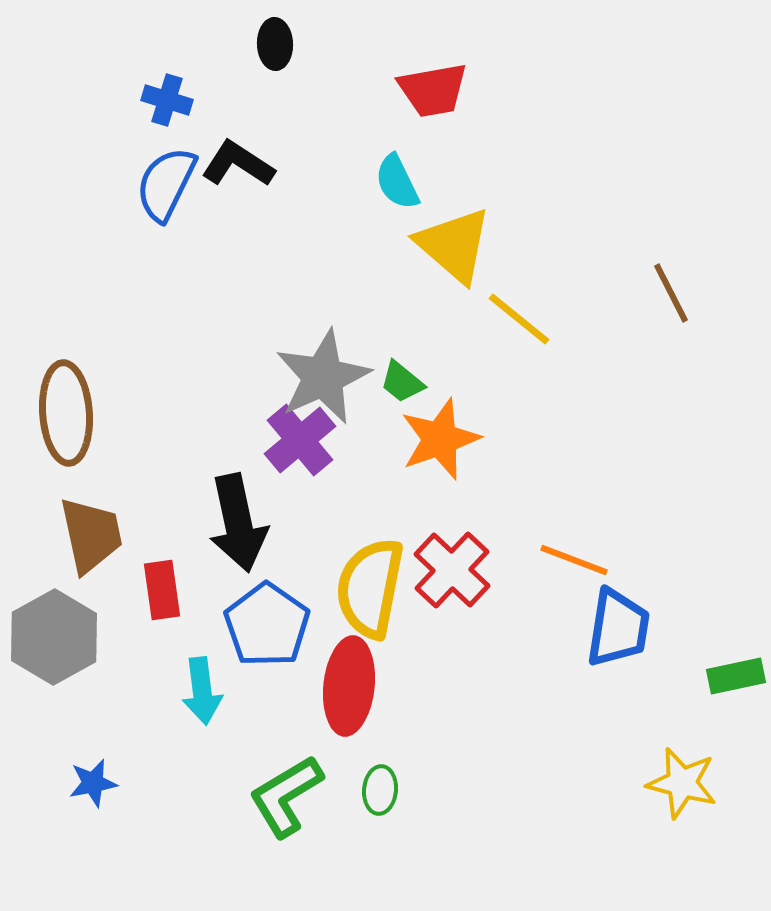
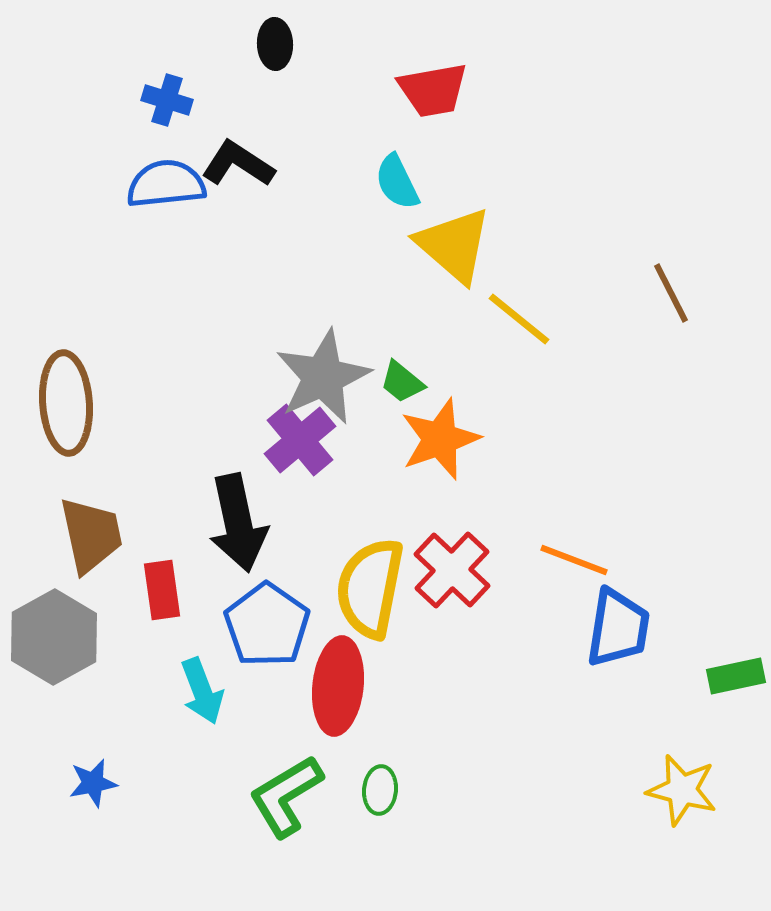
blue semicircle: rotated 58 degrees clockwise
brown ellipse: moved 10 px up
red ellipse: moved 11 px left
cyan arrow: rotated 14 degrees counterclockwise
yellow star: moved 7 px down
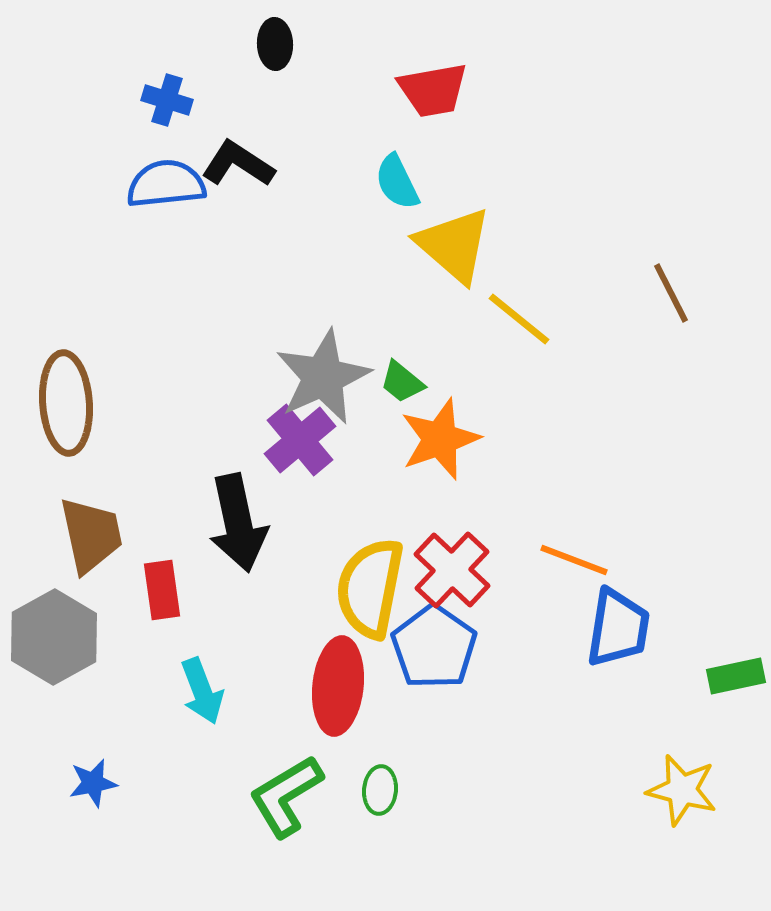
blue pentagon: moved 167 px right, 22 px down
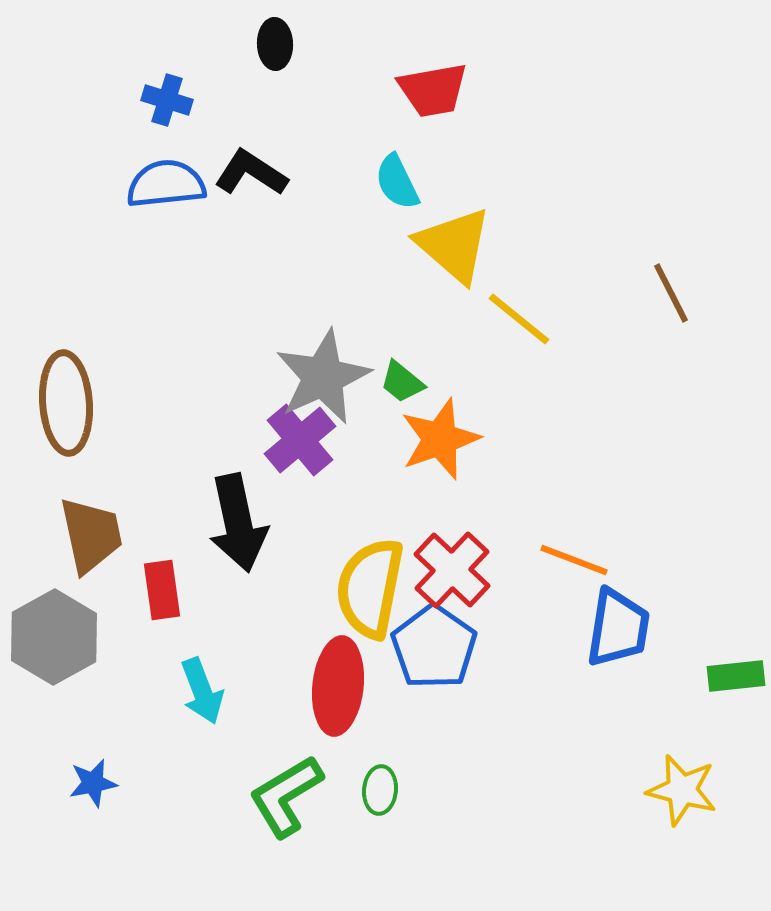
black L-shape: moved 13 px right, 9 px down
green rectangle: rotated 6 degrees clockwise
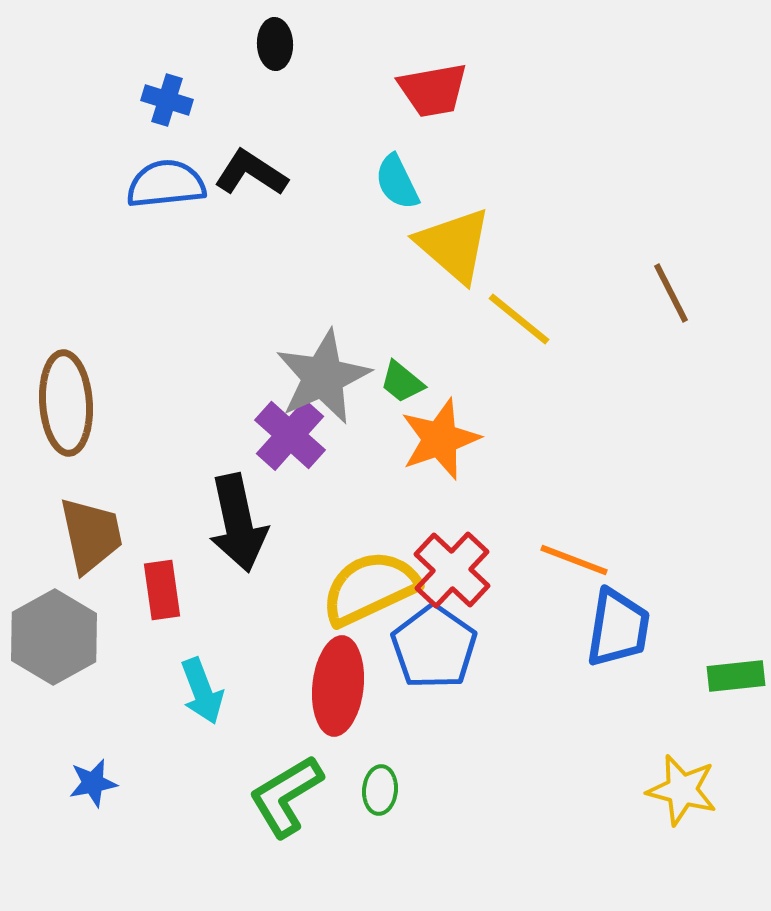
purple cross: moved 10 px left, 5 px up; rotated 8 degrees counterclockwise
yellow semicircle: rotated 54 degrees clockwise
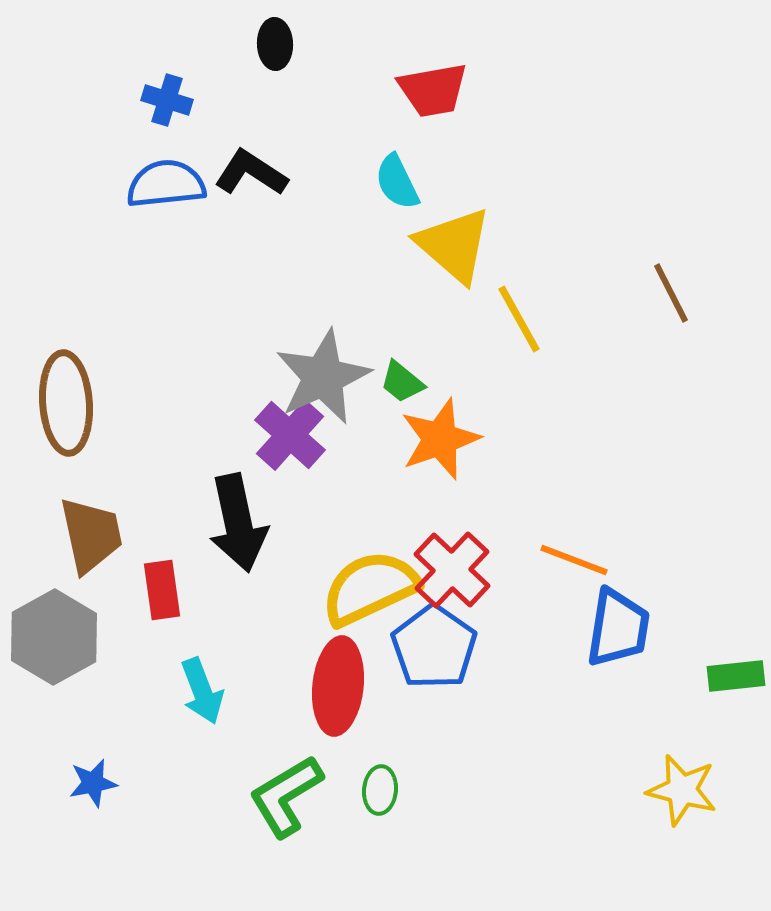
yellow line: rotated 22 degrees clockwise
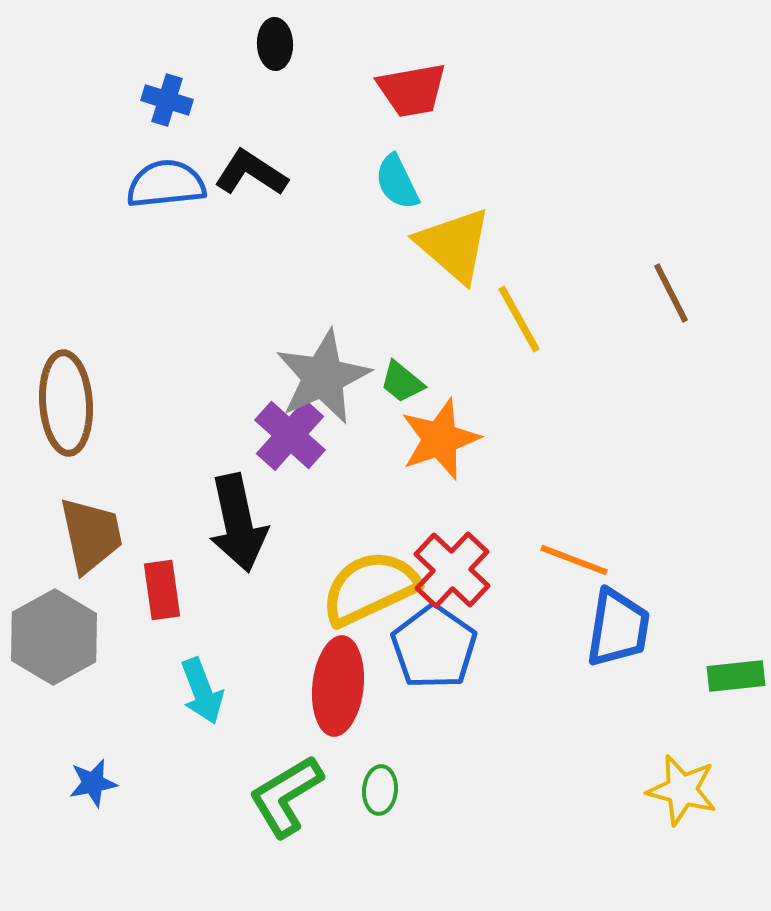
red trapezoid: moved 21 px left
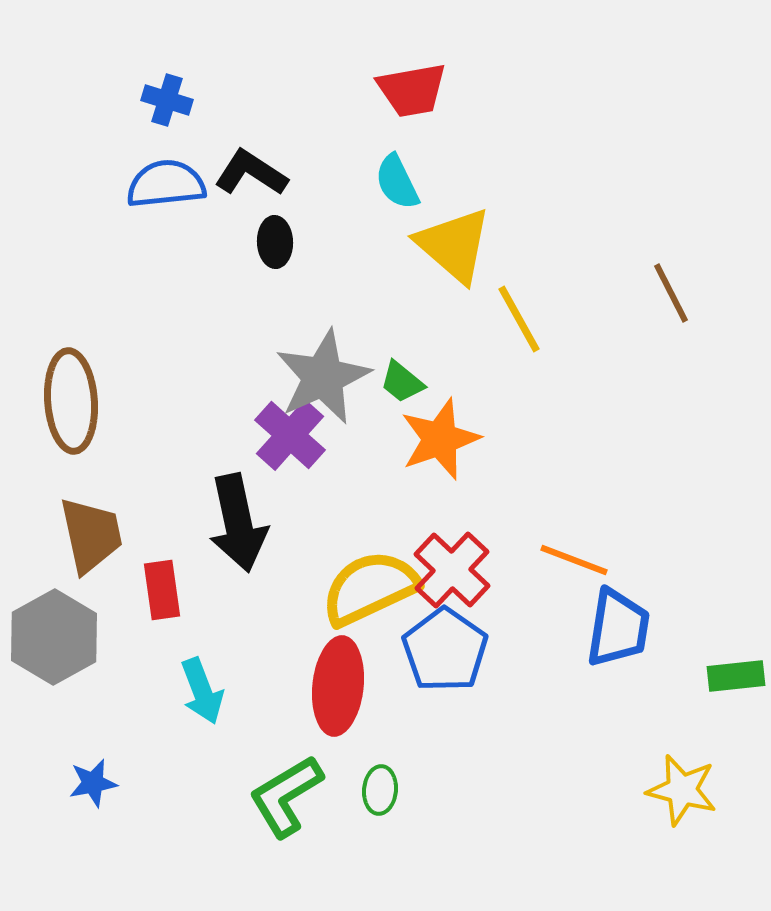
black ellipse: moved 198 px down
brown ellipse: moved 5 px right, 2 px up
blue pentagon: moved 11 px right, 3 px down
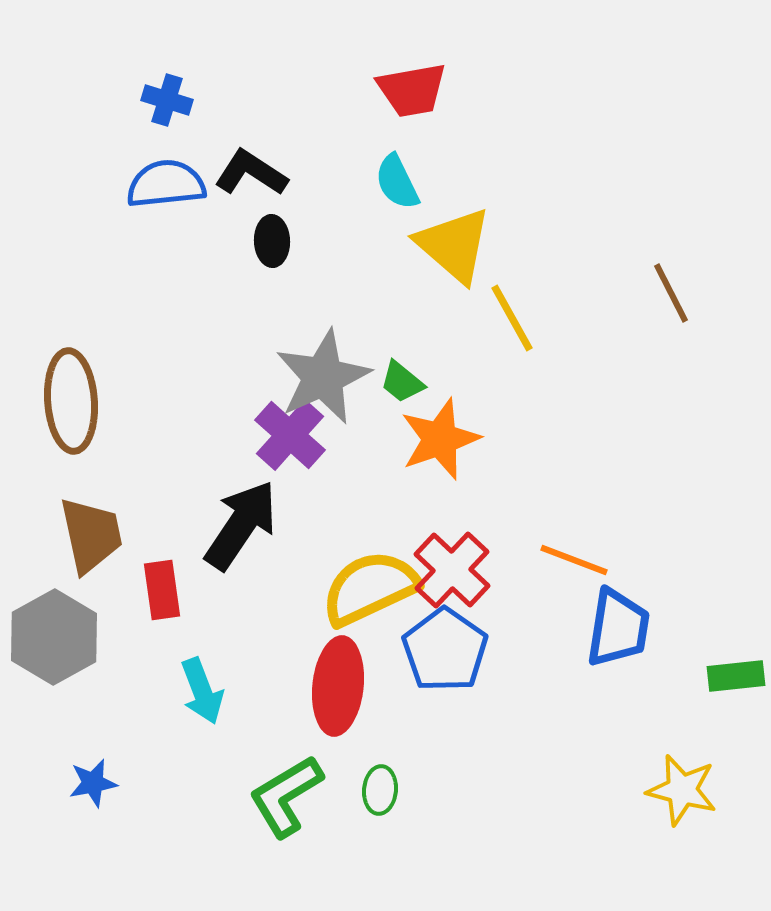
black ellipse: moved 3 px left, 1 px up
yellow line: moved 7 px left, 1 px up
black arrow: moved 3 px right, 2 px down; rotated 134 degrees counterclockwise
